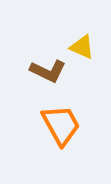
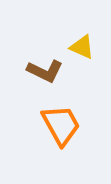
brown L-shape: moved 3 px left
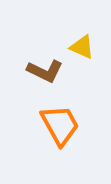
orange trapezoid: moved 1 px left
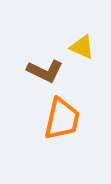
orange trapezoid: moved 2 px right, 6 px up; rotated 42 degrees clockwise
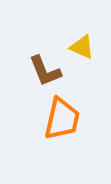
brown L-shape: rotated 42 degrees clockwise
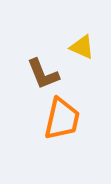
brown L-shape: moved 2 px left, 3 px down
